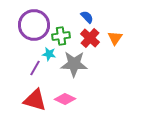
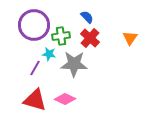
orange triangle: moved 15 px right
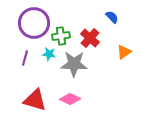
blue semicircle: moved 25 px right
purple circle: moved 2 px up
orange triangle: moved 6 px left, 14 px down; rotated 21 degrees clockwise
purple line: moved 10 px left, 10 px up; rotated 14 degrees counterclockwise
pink diamond: moved 5 px right
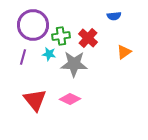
blue semicircle: moved 2 px right, 1 px up; rotated 128 degrees clockwise
purple circle: moved 1 px left, 2 px down
red cross: moved 2 px left
purple line: moved 2 px left, 1 px up
red triangle: rotated 35 degrees clockwise
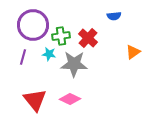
orange triangle: moved 9 px right
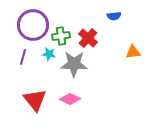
orange triangle: rotated 28 degrees clockwise
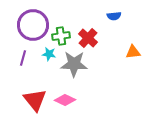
purple line: moved 1 px down
pink diamond: moved 5 px left, 1 px down
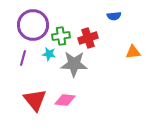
red cross: rotated 30 degrees clockwise
pink diamond: rotated 20 degrees counterclockwise
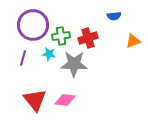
orange triangle: moved 11 px up; rotated 14 degrees counterclockwise
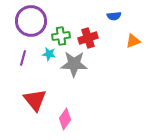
purple circle: moved 2 px left, 4 px up
pink diamond: moved 19 px down; rotated 60 degrees counterclockwise
